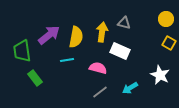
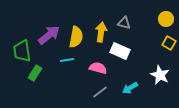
yellow arrow: moved 1 px left
green rectangle: moved 5 px up; rotated 70 degrees clockwise
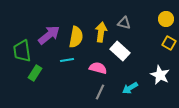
white rectangle: rotated 18 degrees clockwise
gray line: rotated 28 degrees counterclockwise
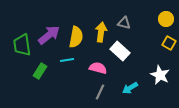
green trapezoid: moved 6 px up
green rectangle: moved 5 px right, 2 px up
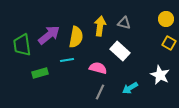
yellow arrow: moved 1 px left, 6 px up
green rectangle: moved 2 px down; rotated 42 degrees clockwise
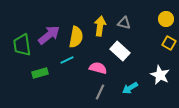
cyan line: rotated 16 degrees counterclockwise
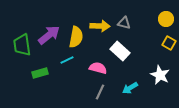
yellow arrow: rotated 84 degrees clockwise
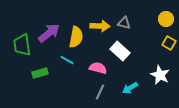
purple arrow: moved 2 px up
cyan line: rotated 56 degrees clockwise
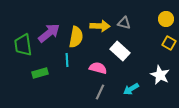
green trapezoid: moved 1 px right
cyan line: rotated 56 degrees clockwise
cyan arrow: moved 1 px right, 1 px down
